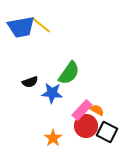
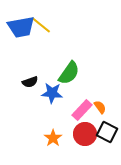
orange semicircle: moved 3 px right, 3 px up; rotated 24 degrees clockwise
red circle: moved 1 px left, 8 px down
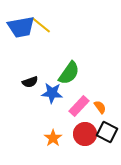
pink rectangle: moved 3 px left, 4 px up
